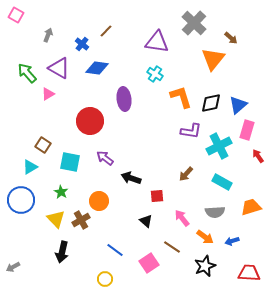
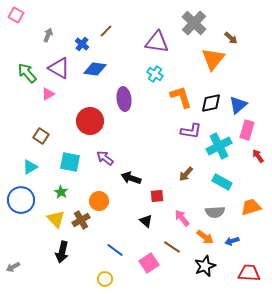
blue diamond at (97, 68): moved 2 px left, 1 px down
brown square at (43, 145): moved 2 px left, 9 px up
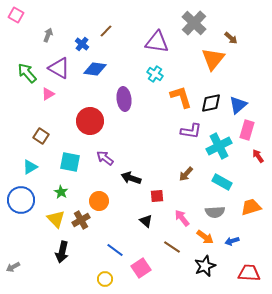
pink square at (149, 263): moved 8 px left, 5 px down
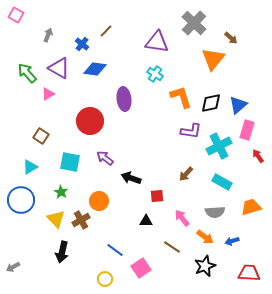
black triangle at (146, 221): rotated 40 degrees counterclockwise
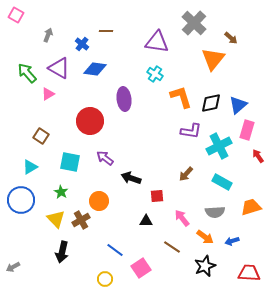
brown line at (106, 31): rotated 48 degrees clockwise
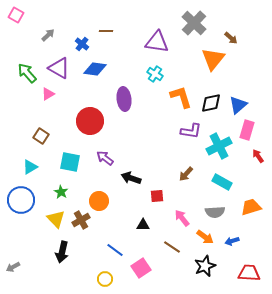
gray arrow at (48, 35): rotated 24 degrees clockwise
black triangle at (146, 221): moved 3 px left, 4 px down
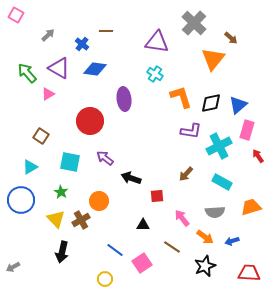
pink square at (141, 268): moved 1 px right, 5 px up
